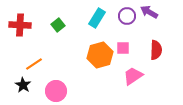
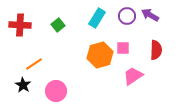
purple arrow: moved 1 px right, 3 px down
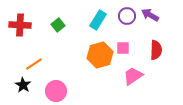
cyan rectangle: moved 1 px right, 2 px down
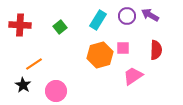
green square: moved 2 px right, 2 px down
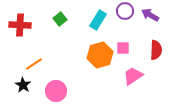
purple circle: moved 2 px left, 5 px up
green square: moved 8 px up
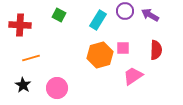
green square: moved 1 px left, 4 px up; rotated 24 degrees counterclockwise
orange line: moved 3 px left, 6 px up; rotated 18 degrees clockwise
pink circle: moved 1 px right, 3 px up
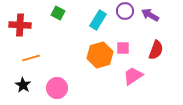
green square: moved 1 px left, 2 px up
red semicircle: rotated 18 degrees clockwise
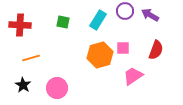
green square: moved 5 px right, 9 px down; rotated 16 degrees counterclockwise
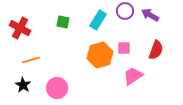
red cross: moved 3 px down; rotated 25 degrees clockwise
pink square: moved 1 px right
orange line: moved 2 px down
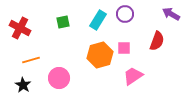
purple circle: moved 3 px down
purple arrow: moved 21 px right, 1 px up
green square: rotated 24 degrees counterclockwise
red semicircle: moved 1 px right, 9 px up
pink circle: moved 2 px right, 10 px up
